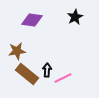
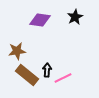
purple diamond: moved 8 px right
brown rectangle: moved 1 px down
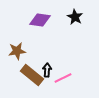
black star: rotated 14 degrees counterclockwise
brown rectangle: moved 5 px right
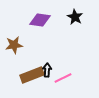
brown star: moved 3 px left, 6 px up
brown rectangle: rotated 60 degrees counterclockwise
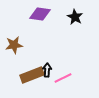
purple diamond: moved 6 px up
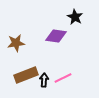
purple diamond: moved 16 px right, 22 px down
brown star: moved 2 px right, 2 px up
black arrow: moved 3 px left, 10 px down
brown rectangle: moved 6 px left
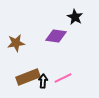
brown rectangle: moved 2 px right, 2 px down
black arrow: moved 1 px left, 1 px down
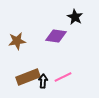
brown star: moved 1 px right, 2 px up
pink line: moved 1 px up
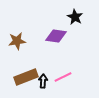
brown rectangle: moved 2 px left
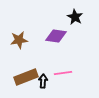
brown star: moved 2 px right, 1 px up
pink line: moved 4 px up; rotated 18 degrees clockwise
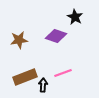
purple diamond: rotated 10 degrees clockwise
pink line: rotated 12 degrees counterclockwise
brown rectangle: moved 1 px left
black arrow: moved 4 px down
